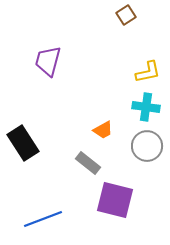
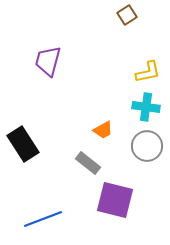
brown square: moved 1 px right
black rectangle: moved 1 px down
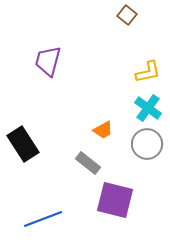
brown square: rotated 18 degrees counterclockwise
cyan cross: moved 2 px right, 1 px down; rotated 28 degrees clockwise
gray circle: moved 2 px up
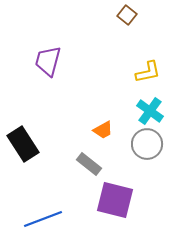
cyan cross: moved 2 px right, 3 px down
gray rectangle: moved 1 px right, 1 px down
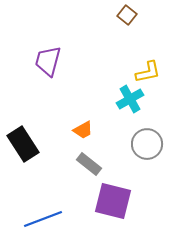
cyan cross: moved 20 px left, 12 px up; rotated 24 degrees clockwise
orange trapezoid: moved 20 px left
purple square: moved 2 px left, 1 px down
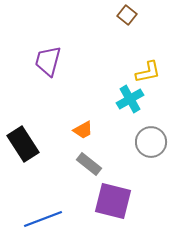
gray circle: moved 4 px right, 2 px up
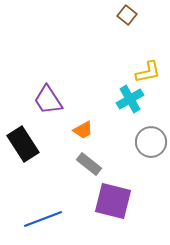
purple trapezoid: moved 39 px down; rotated 48 degrees counterclockwise
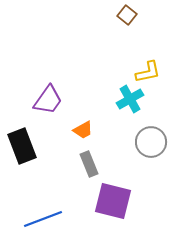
purple trapezoid: rotated 112 degrees counterclockwise
black rectangle: moved 1 px left, 2 px down; rotated 12 degrees clockwise
gray rectangle: rotated 30 degrees clockwise
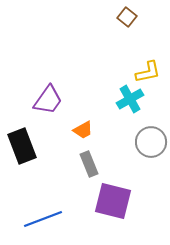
brown square: moved 2 px down
